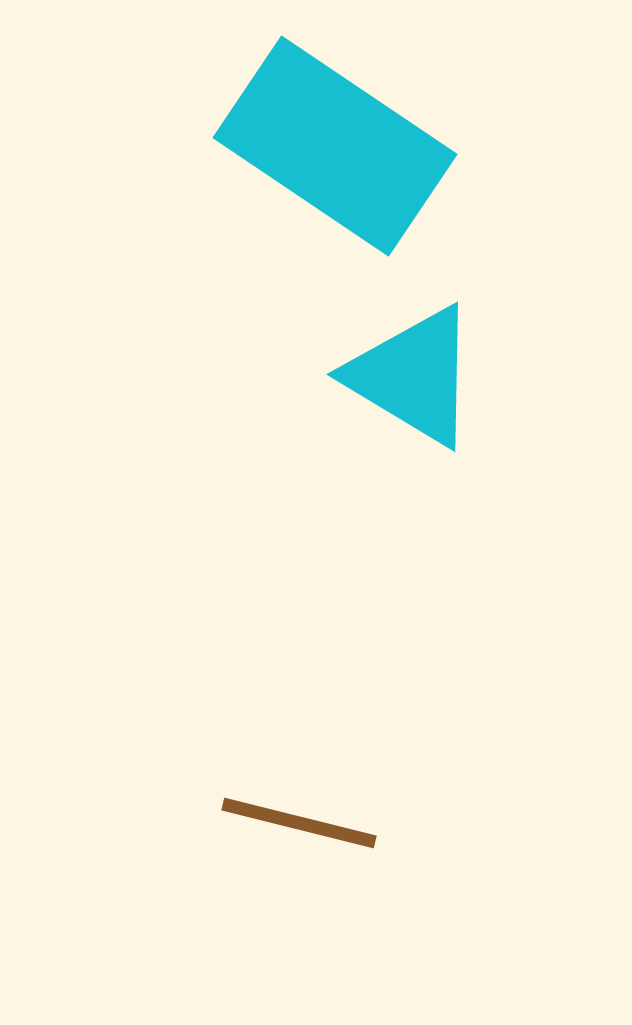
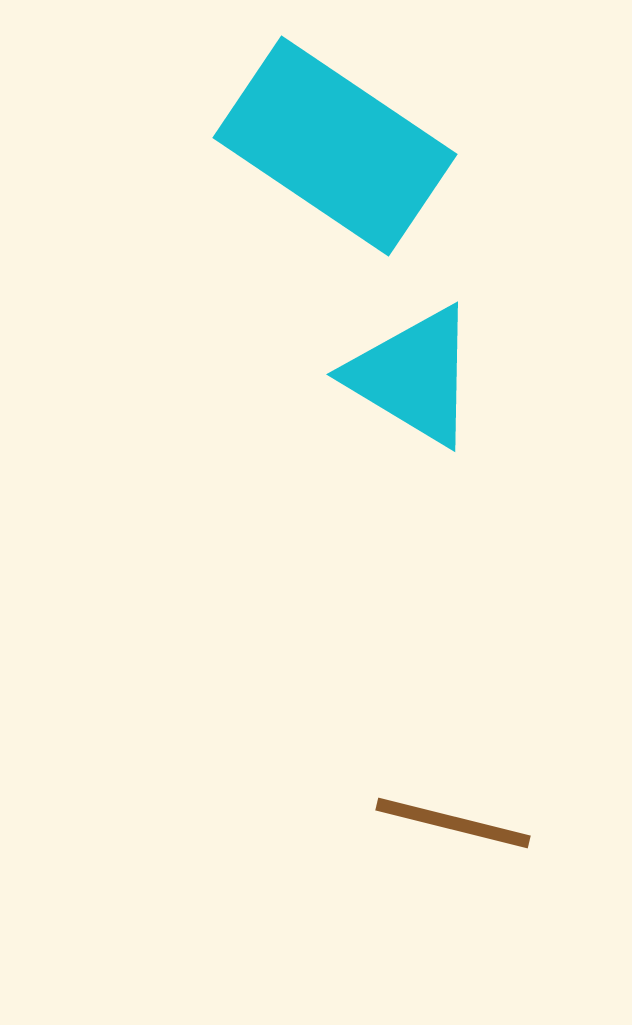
brown line: moved 154 px right
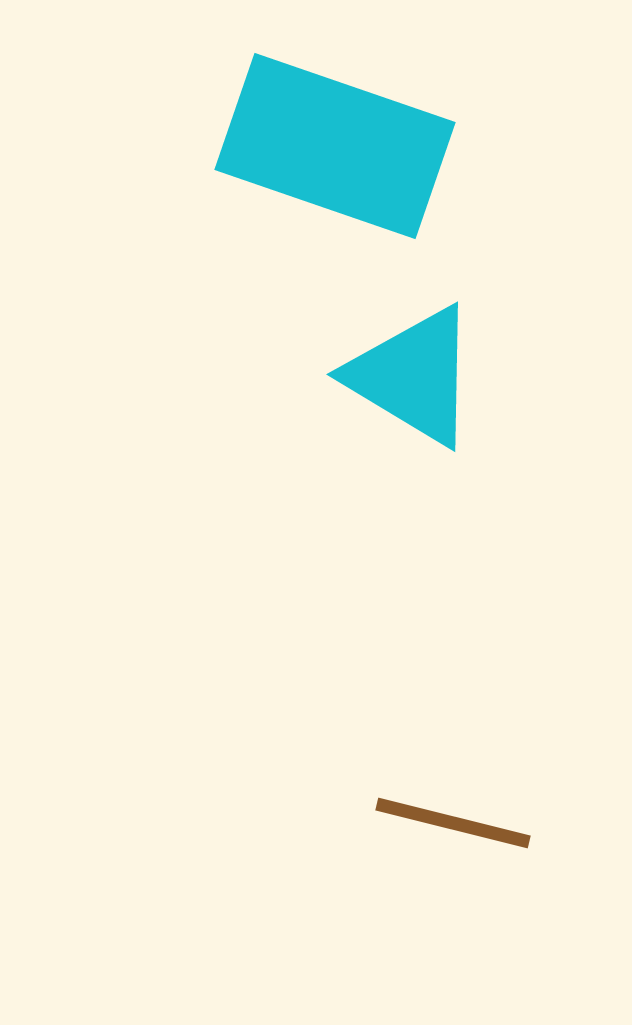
cyan rectangle: rotated 15 degrees counterclockwise
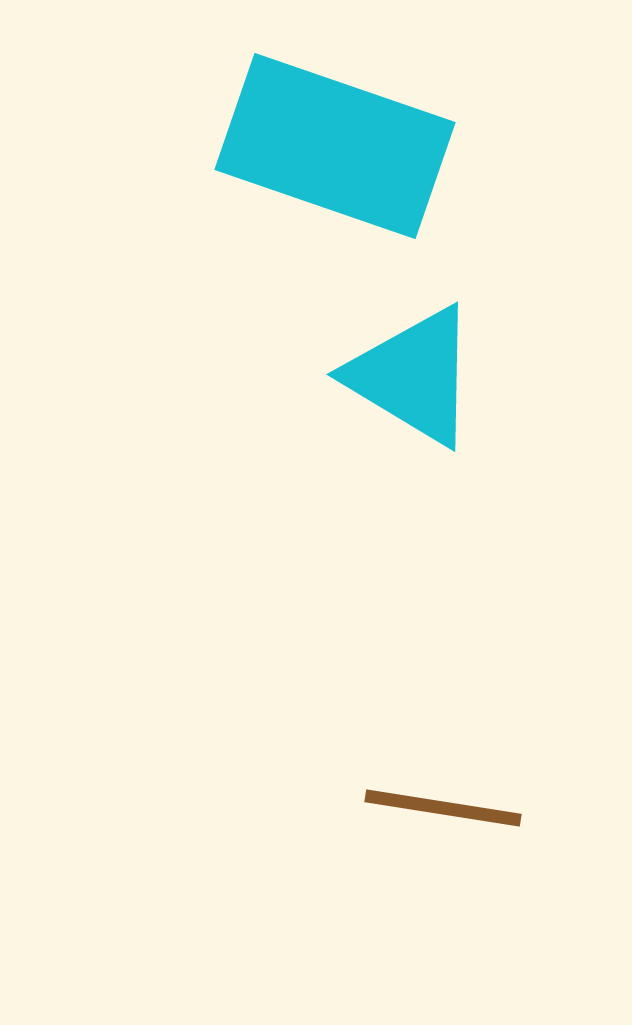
brown line: moved 10 px left, 15 px up; rotated 5 degrees counterclockwise
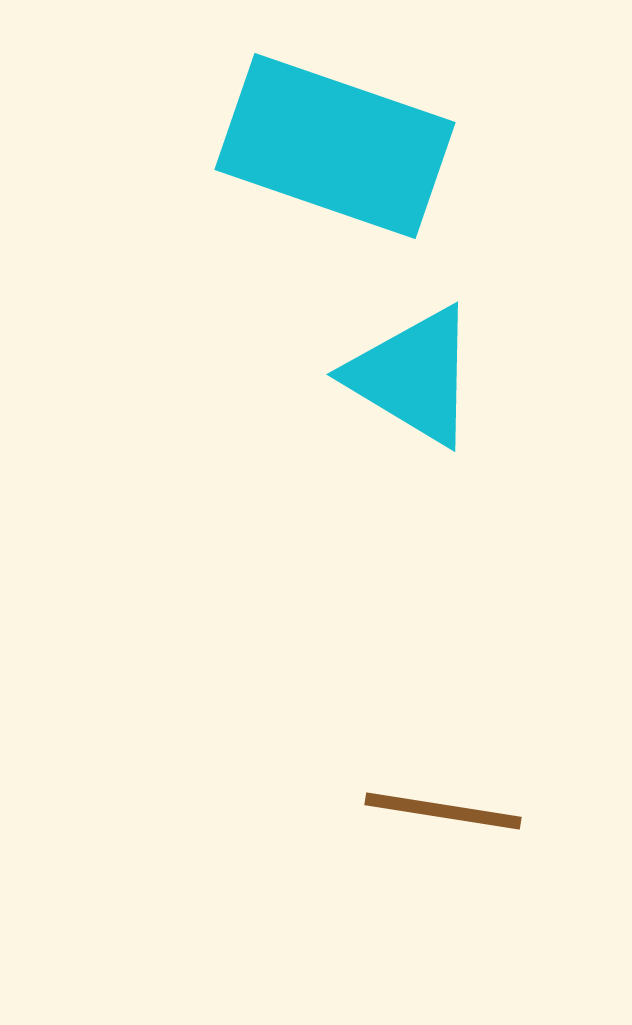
brown line: moved 3 px down
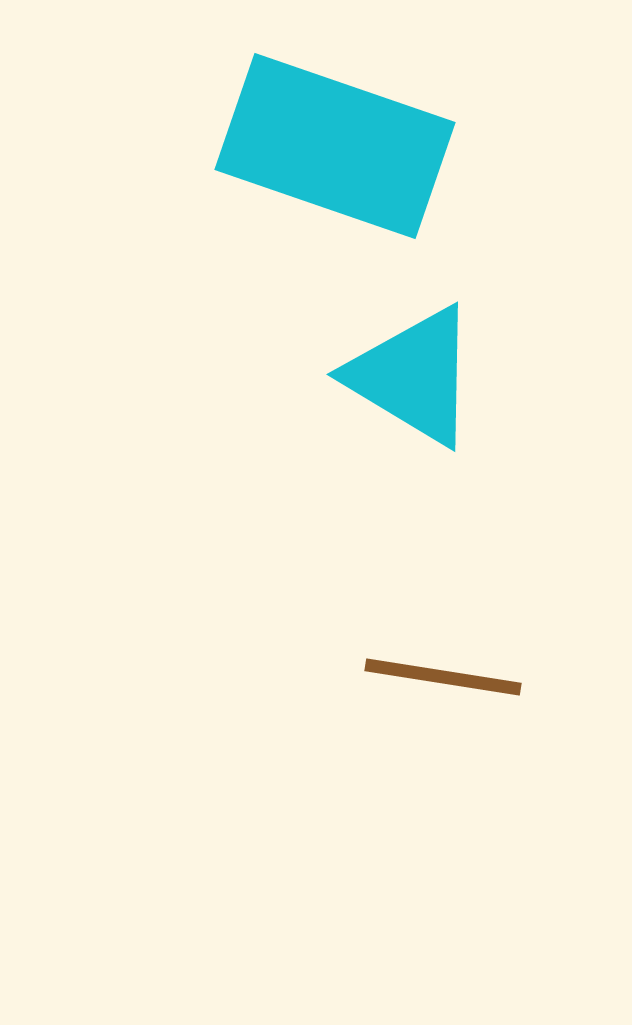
brown line: moved 134 px up
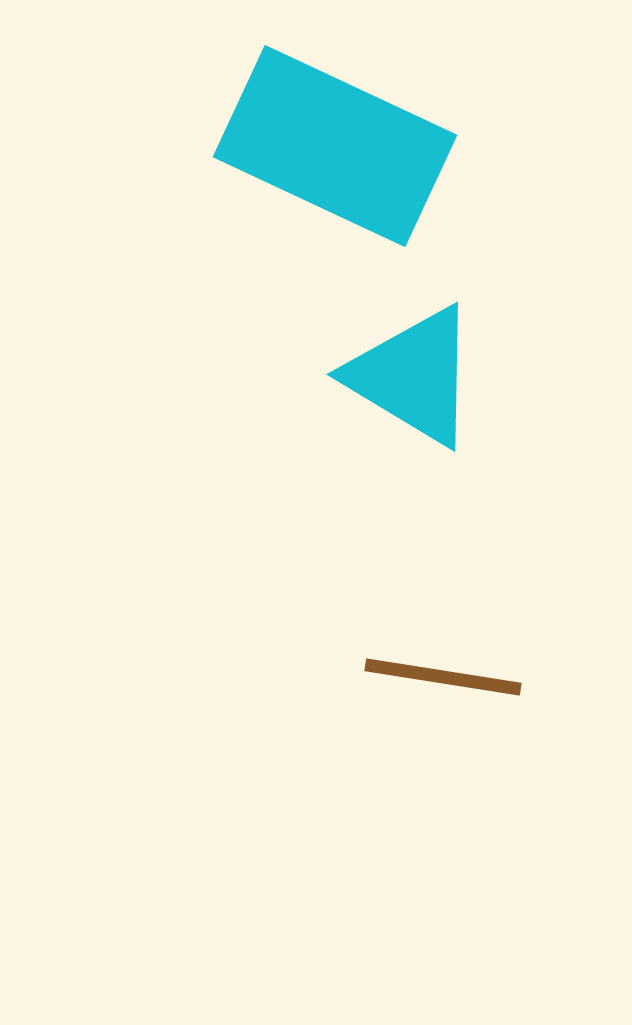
cyan rectangle: rotated 6 degrees clockwise
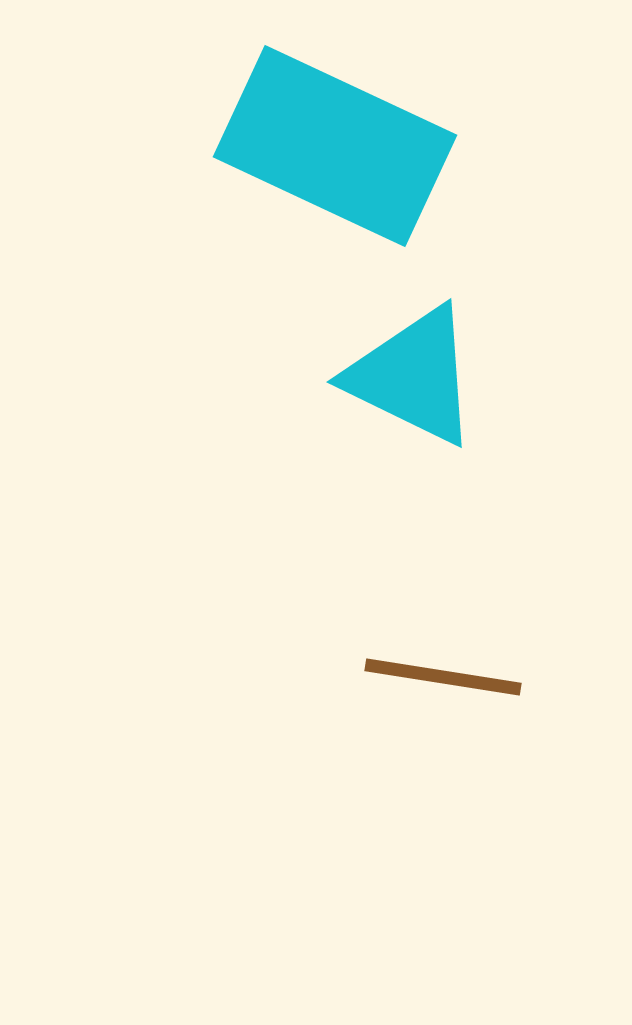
cyan triangle: rotated 5 degrees counterclockwise
